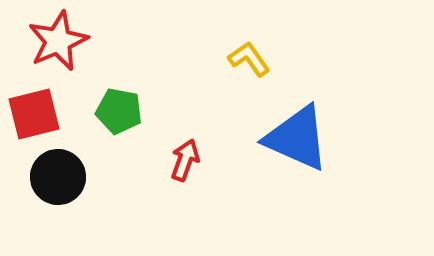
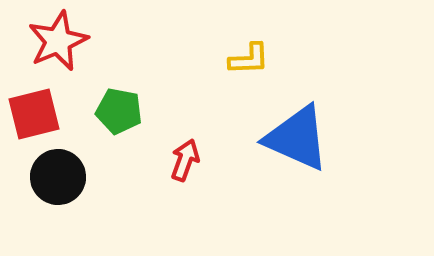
yellow L-shape: rotated 123 degrees clockwise
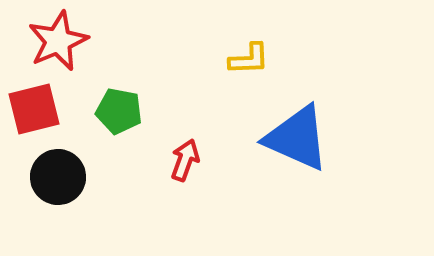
red square: moved 5 px up
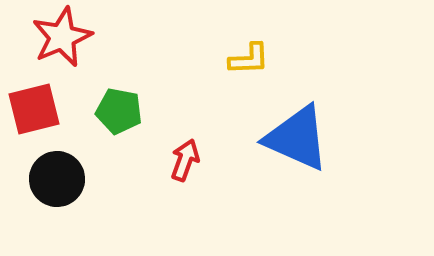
red star: moved 4 px right, 4 px up
black circle: moved 1 px left, 2 px down
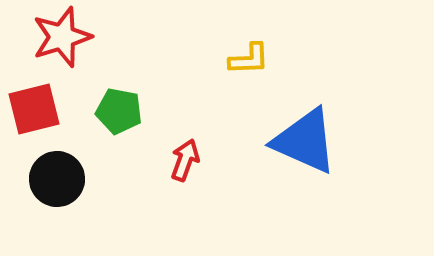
red star: rotated 6 degrees clockwise
blue triangle: moved 8 px right, 3 px down
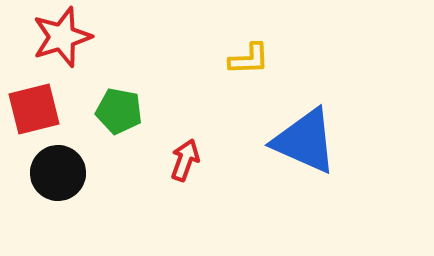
black circle: moved 1 px right, 6 px up
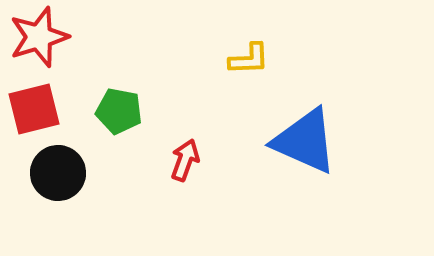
red star: moved 23 px left
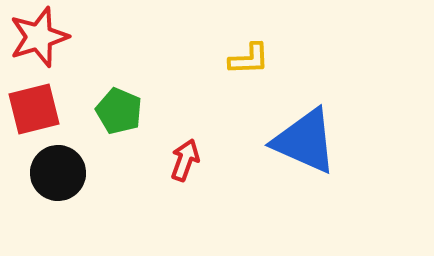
green pentagon: rotated 12 degrees clockwise
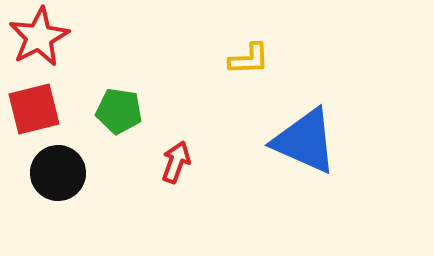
red star: rotated 10 degrees counterclockwise
green pentagon: rotated 15 degrees counterclockwise
red arrow: moved 9 px left, 2 px down
